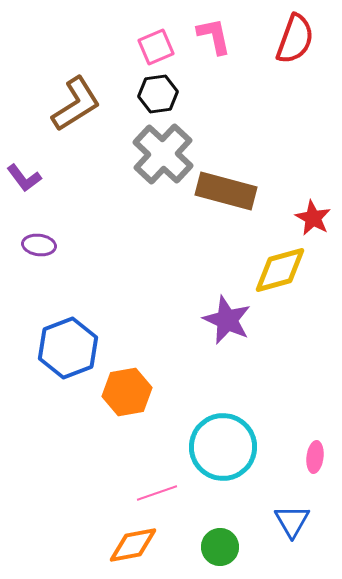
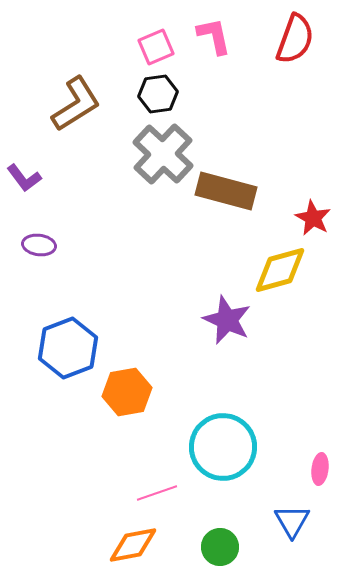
pink ellipse: moved 5 px right, 12 px down
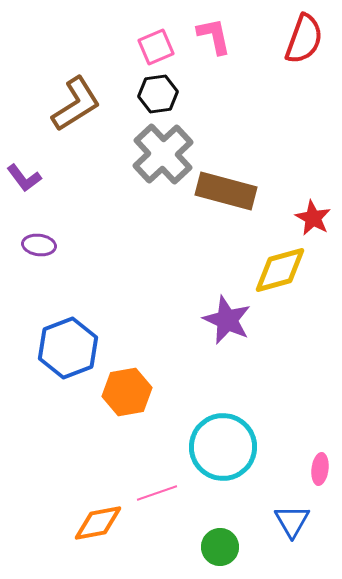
red semicircle: moved 9 px right
gray cross: rotated 4 degrees clockwise
orange diamond: moved 35 px left, 22 px up
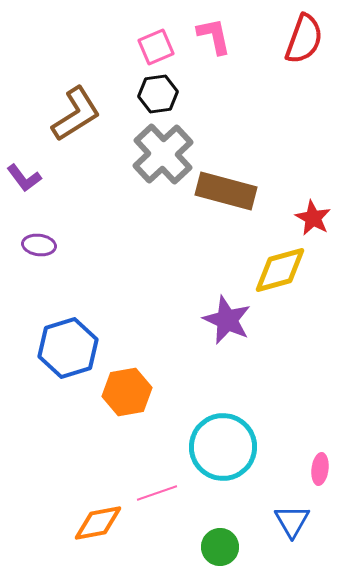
brown L-shape: moved 10 px down
blue hexagon: rotated 4 degrees clockwise
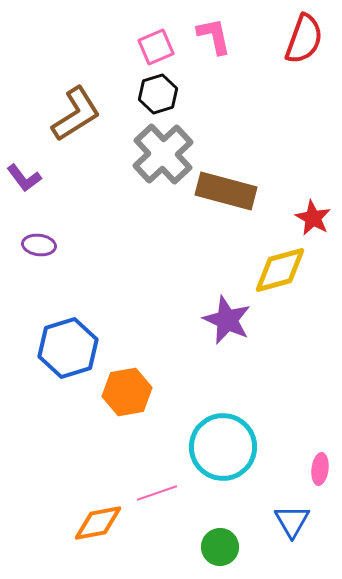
black hexagon: rotated 9 degrees counterclockwise
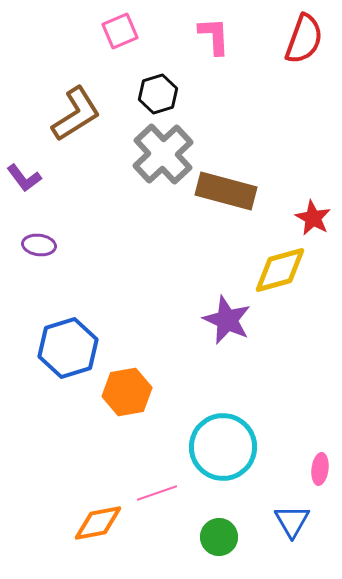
pink L-shape: rotated 9 degrees clockwise
pink square: moved 36 px left, 16 px up
green circle: moved 1 px left, 10 px up
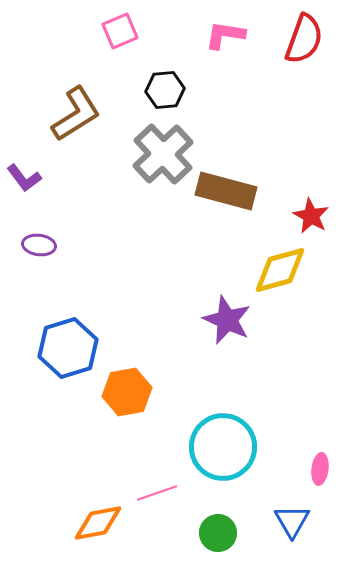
pink L-shape: moved 11 px right, 1 px up; rotated 78 degrees counterclockwise
black hexagon: moved 7 px right, 4 px up; rotated 12 degrees clockwise
red star: moved 2 px left, 2 px up
green circle: moved 1 px left, 4 px up
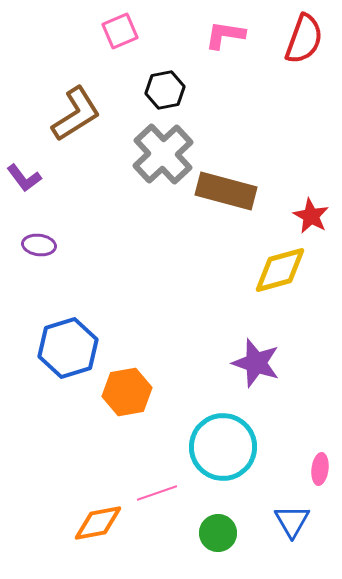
black hexagon: rotated 6 degrees counterclockwise
purple star: moved 29 px right, 43 px down; rotated 6 degrees counterclockwise
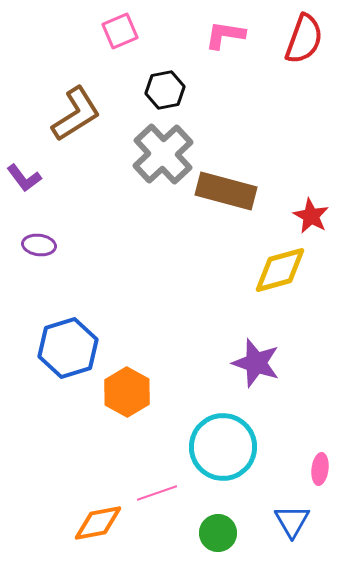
orange hexagon: rotated 21 degrees counterclockwise
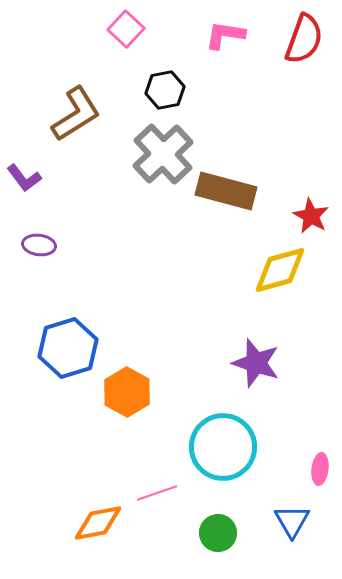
pink square: moved 6 px right, 2 px up; rotated 24 degrees counterclockwise
